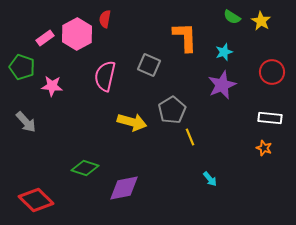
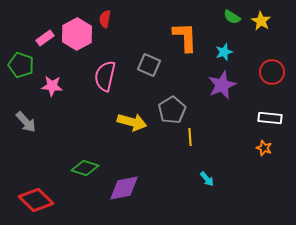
green pentagon: moved 1 px left, 2 px up
yellow line: rotated 18 degrees clockwise
cyan arrow: moved 3 px left
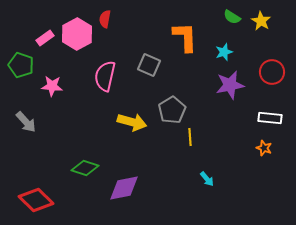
purple star: moved 8 px right; rotated 12 degrees clockwise
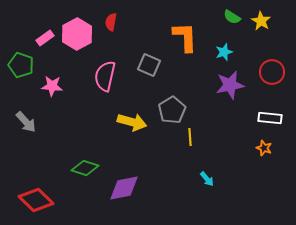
red semicircle: moved 6 px right, 3 px down
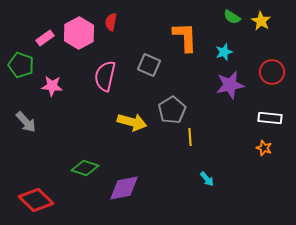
pink hexagon: moved 2 px right, 1 px up
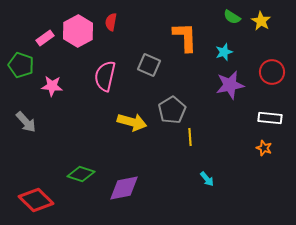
pink hexagon: moved 1 px left, 2 px up
green diamond: moved 4 px left, 6 px down
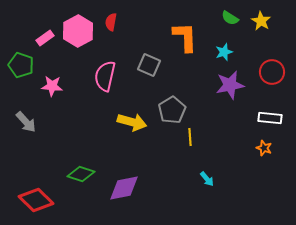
green semicircle: moved 2 px left, 1 px down
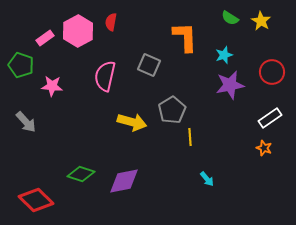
cyan star: moved 3 px down
white rectangle: rotated 40 degrees counterclockwise
purple diamond: moved 7 px up
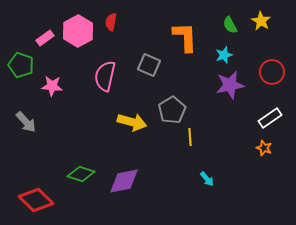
green semicircle: moved 7 px down; rotated 30 degrees clockwise
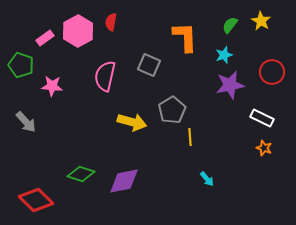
green semicircle: rotated 66 degrees clockwise
white rectangle: moved 8 px left; rotated 60 degrees clockwise
